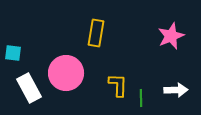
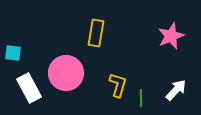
yellow L-shape: rotated 15 degrees clockwise
white arrow: rotated 45 degrees counterclockwise
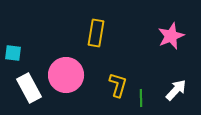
pink circle: moved 2 px down
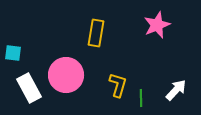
pink star: moved 14 px left, 11 px up
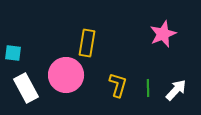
pink star: moved 6 px right, 9 px down
yellow rectangle: moved 9 px left, 10 px down
white rectangle: moved 3 px left
green line: moved 7 px right, 10 px up
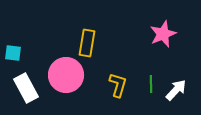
green line: moved 3 px right, 4 px up
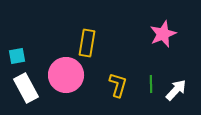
cyan square: moved 4 px right, 3 px down; rotated 18 degrees counterclockwise
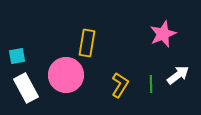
yellow L-shape: moved 2 px right; rotated 15 degrees clockwise
white arrow: moved 2 px right, 15 px up; rotated 10 degrees clockwise
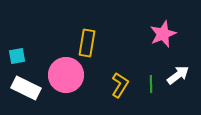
white rectangle: rotated 36 degrees counterclockwise
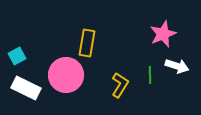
cyan square: rotated 18 degrees counterclockwise
white arrow: moved 1 px left, 9 px up; rotated 55 degrees clockwise
green line: moved 1 px left, 9 px up
